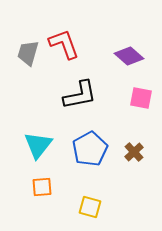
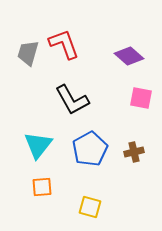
black L-shape: moved 8 px left, 5 px down; rotated 72 degrees clockwise
brown cross: rotated 30 degrees clockwise
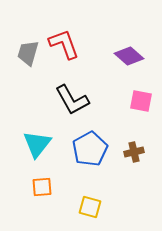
pink square: moved 3 px down
cyan triangle: moved 1 px left, 1 px up
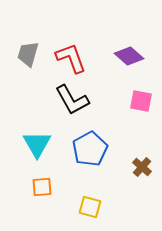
red L-shape: moved 7 px right, 14 px down
gray trapezoid: moved 1 px down
cyan triangle: rotated 8 degrees counterclockwise
brown cross: moved 8 px right, 15 px down; rotated 36 degrees counterclockwise
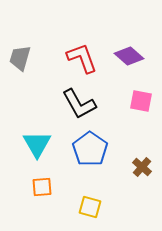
gray trapezoid: moved 8 px left, 4 px down
red L-shape: moved 11 px right
black L-shape: moved 7 px right, 4 px down
blue pentagon: rotated 8 degrees counterclockwise
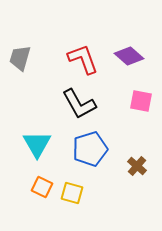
red L-shape: moved 1 px right, 1 px down
blue pentagon: rotated 20 degrees clockwise
brown cross: moved 5 px left, 1 px up
orange square: rotated 30 degrees clockwise
yellow square: moved 18 px left, 14 px up
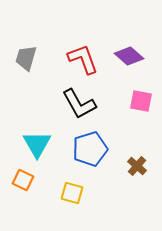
gray trapezoid: moved 6 px right
orange square: moved 19 px left, 7 px up
